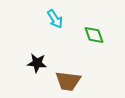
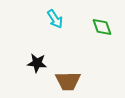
green diamond: moved 8 px right, 8 px up
brown trapezoid: rotated 8 degrees counterclockwise
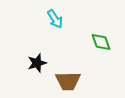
green diamond: moved 1 px left, 15 px down
black star: rotated 24 degrees counterclockwise
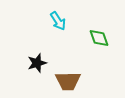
cyan arrow: moved 3 px right, 2 px down
green diamond: moved 2 px left, 4 px up
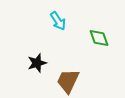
brown trapezoid: rotated 116 degrees clockwise
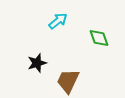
cyan arrow: rotated 96 degrees counterclockwise
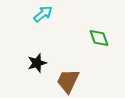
cyan arrow: moved 15 px left, 7 px up
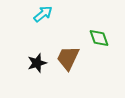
brown trapezoid: moved 23 px up
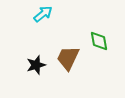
green diamond: moved 3 px down; rotated 10 degrees clockwise
black star: moved 1 px left, 2 px down
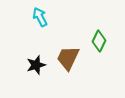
cyan arrow: moved 3 px left, 3 px down; rotated 78 degrees counterclockwise
green diamond: rotated 35 degrees clockwise
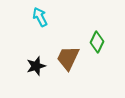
green diamond: moved 2 px left, 1 px down
black star: moved 1 px down
